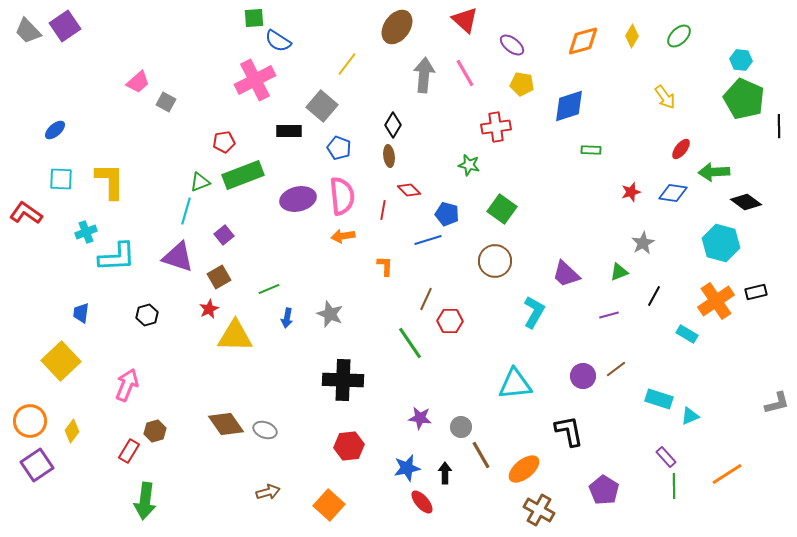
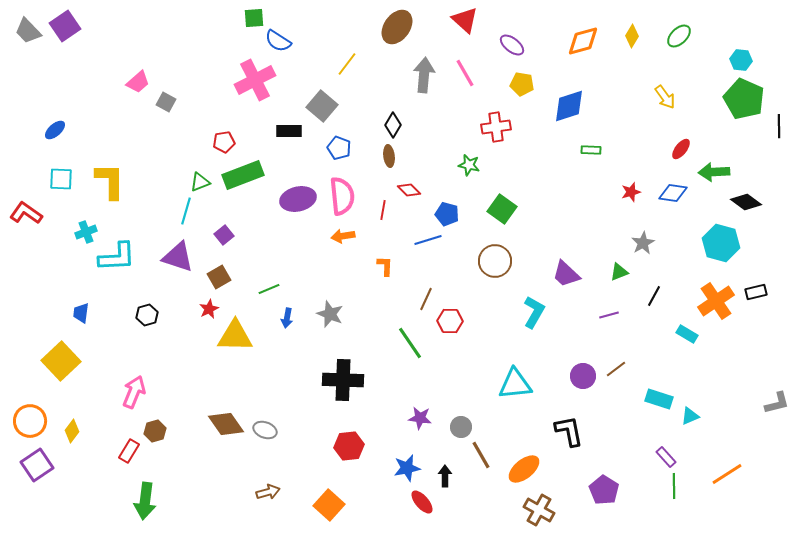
pink arrow at (127, 385): moved 7 px right, 7 px down
black arrow at (445, 473): moved 3 px down
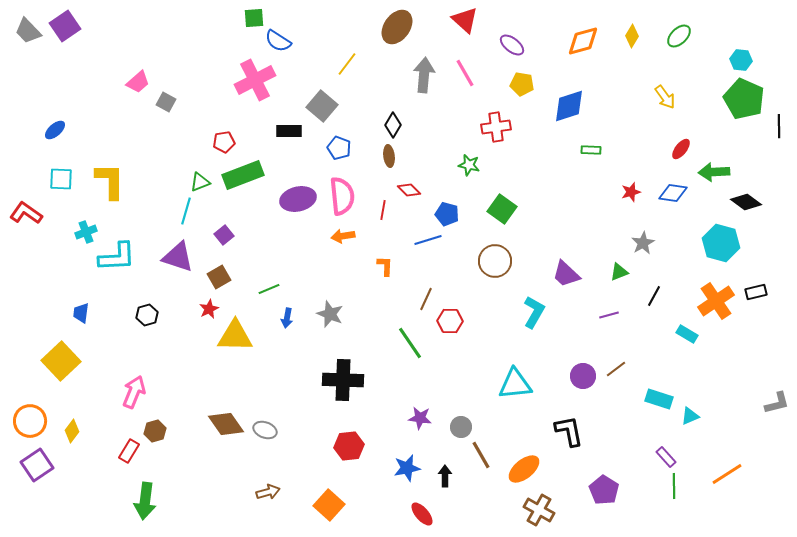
red ellipse at (422, 502): moved 12 px down
